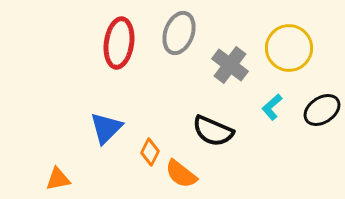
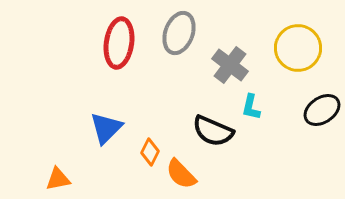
yellow circle: moved 9 px right
cyan L-shape: moved 21 px left; rotated 36 degrees counterclockwise
orange semicircle: rotated 8 degrees clockwise
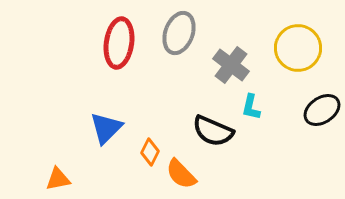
gray cross: moved 1 px right
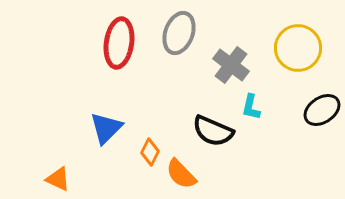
orange triangle: rotated 36 degrees clockwise
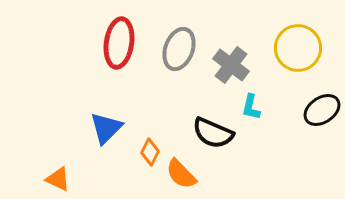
gray ellipse: moved 16 px down
black semicircle: moved 2 px down
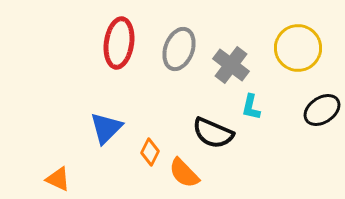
orange semicircle: moved 3 px right, 1 px up
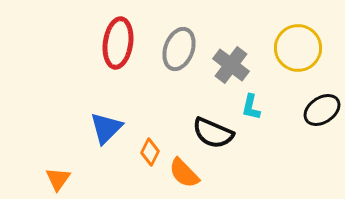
red ellipse: moved 1 px left
orange triangle: rotated 40 degrees clockwise
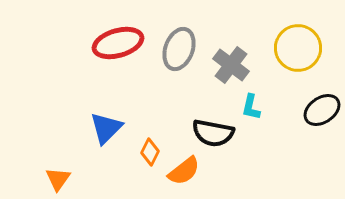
red ellipse: rotated 66 degrees clockwise
black semicircle: rotated 12 degrees counterclockwise
orange semicircle: moved 2 px up; rotated 84 degrees counterclockwise
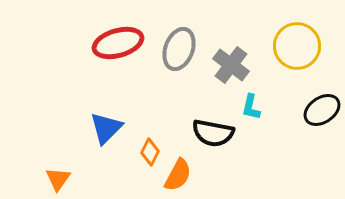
yellow circle: moved 1 px left, 2 px up
orange semicircle: moved 6 px left, 4 px down; rotated 24 degrees counterclockwise
